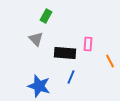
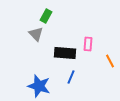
gray triangle: moved 5 px up
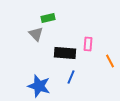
green rectangle: moved 2 px right, 2 px down; rotated 48 degrees clockwise
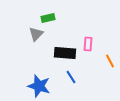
gray triangle: rotated 28 degrees clockwise
blue line: rotated 56 degrees counterclockwise
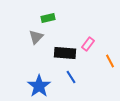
gray triangle: moved 3 px down
pink rectangle: rotated 32 degrees clockwise
blue star: rotated 20 degrees clockwise
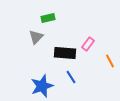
blue star: moved 3 px right; rotated 15 degrees clockwise
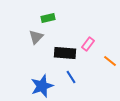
orange line: rotated 24 degrees counterclockwise
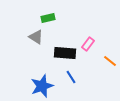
gray triangle: rotated 42 degrees counterclockwise
